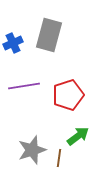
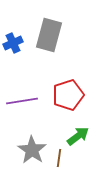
purple line: moved 2 px left, 15 px down
gray star: rotated 20 degrees counterclockwise
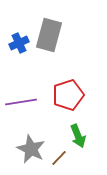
blue cross: moved 6 px right
purple line: moved 1 px left, 1 px down
green arrow: rotated 105 degrees clockwise
gray star: moved 1 px left, 1 px up; rotated 8 degrees counterclockwise
brown line: rotated 36 degrees clockwise
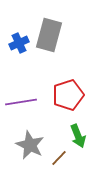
gray star: moved 1 px left, 4 px up
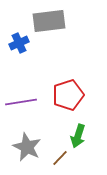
gray rectangle: moved 14 px up; rotated 68 degrees clockwise
green arrow: rotated 40 degrees clockwise
gray star: moved 3 px left, 2 px down
brown line: moved 1 px right
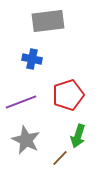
gray rectangle: moved 1 px left
blue cross: moved 13 px right, 16 px down; rotated 36 degrees clockwise
purple line: rotated 12 degrees counterclockwise
gray star: moved 1 px left, 7 px up
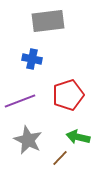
purple line: moved 1 px left, 1 px up
green arrow: moved 1 px down; rotated 85 degrees clockwise
gray star: moved 2 px right
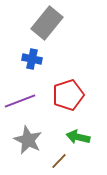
gray rectangle: moved 1 px left, 2 px down; rotated 44 degrees counterclockwise
brown line: moved 1 px left, 3 px down
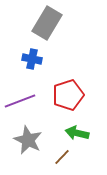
gray rectangle: rotated 8 degrees counterclockwise
green arrow: moved 1 px left, 4 px up
brown line: moved 3 px right, 4 px up
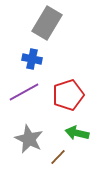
purple line: moved 4 px right, 9 px up; rotated 8 degrees counterclockwise
gray star: moved 1 px right, 1 px up
brown line: moved 4 px left
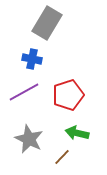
brown line: moved 4 px right
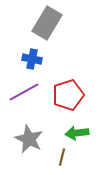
green arrow: rotated 20 degrees counterclockwise
brown line: rotated 30 degrees counterclockwise
